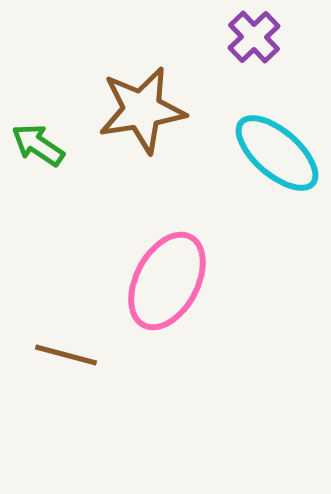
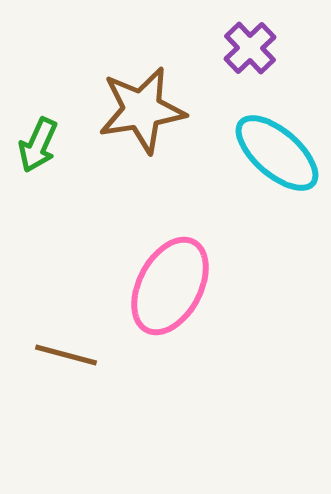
purple cross: moved 4 px left, 11 px down
green arrow: rotated 100 degrees counterclockwise
pink ellipse: moved 3 px right, 5 px down
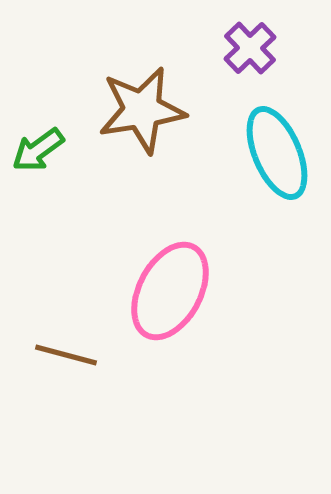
green arrow: moved 5 px down; rotated 30 degrees clockwise
cyan ellipse: rotated 26 degrees clockwise
pink ellipse: moved 5 px down
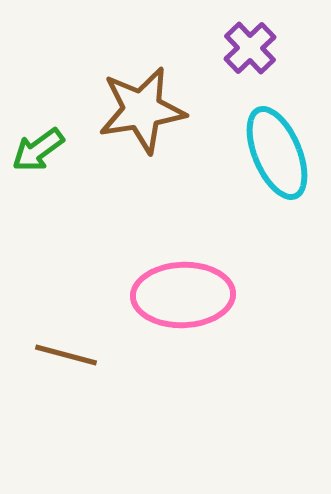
pink ellipse: moved 13 px right, 4 px down; rotated 60 degrees clockwise
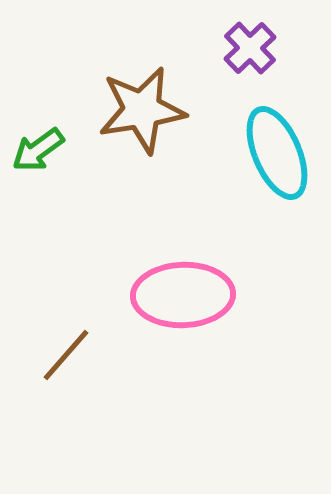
brown line: rotated 64 degrees counterclockwise
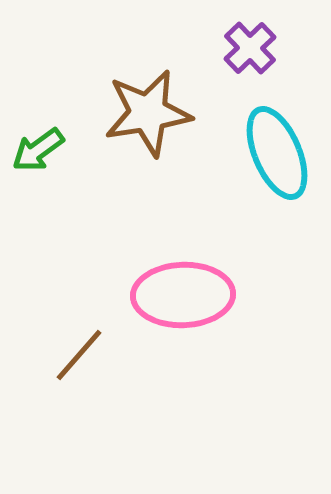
brown star: moved 6 px right, 3 px down
brown line: moved 13 px right
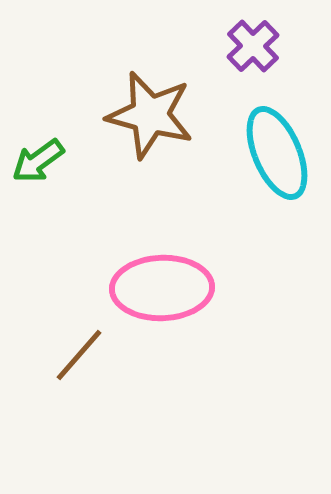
purple cross: moved 3 px right, 2 px up
brown star: moved 2 px right, 2 px down; rotated 24 degrees clockwise
green arrow: moved 11 px down
pink ellipse: moved 21 px left, 7 px up
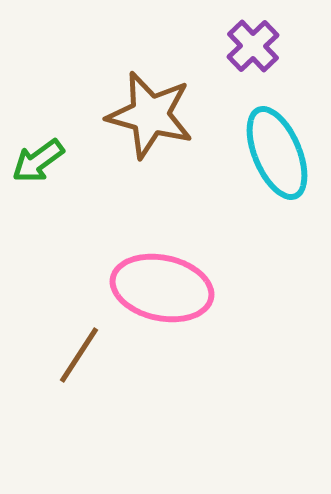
pink ellipse: rotated 14 degrees clockwise
brown line: rotated 8 degrees counterclockwise
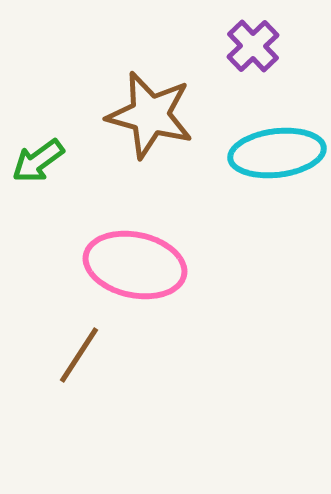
cyan ellipse: rotated 74 degrees counterclockwise
pink ellipse: moved 27 px left, 23 px up
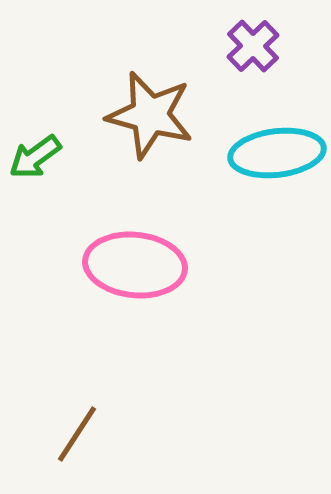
green arrow: moved 3 px left, 4 px up
pink ellipse: rotated 6 degrees counterclockwise
brown line: moved 2 px left, 79 px down
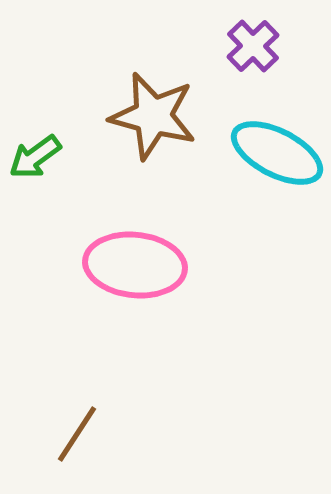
brown star: moved 3 px right, 1 px down
cyan ellipse: rotated 34 degrees clockwise
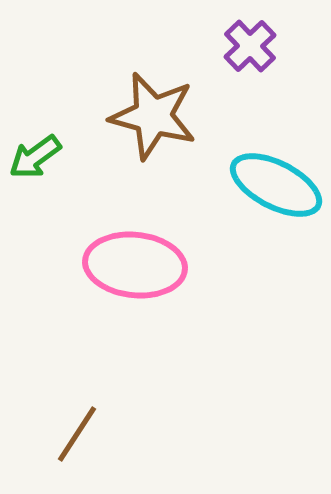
purple cross: moved 3 px left
cyan ellipse: moved 1 px left, 32 px down
